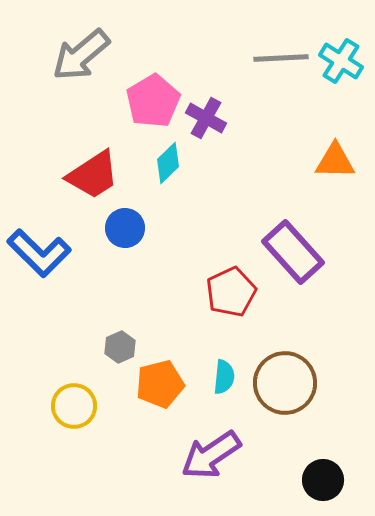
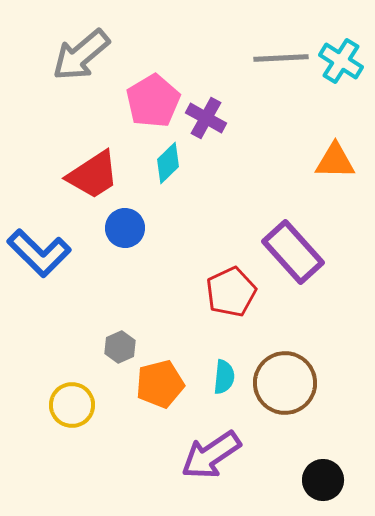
yellow circle: moved 2 px left, 1 px up
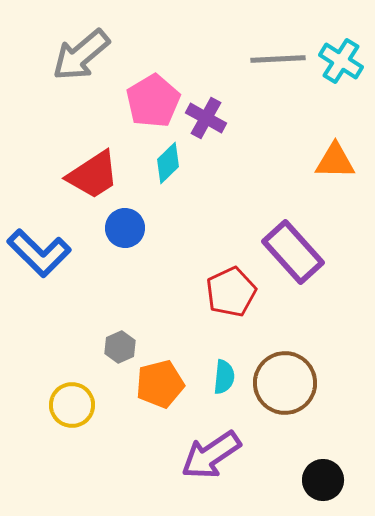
gray line: moved 3 px left, 1 px down
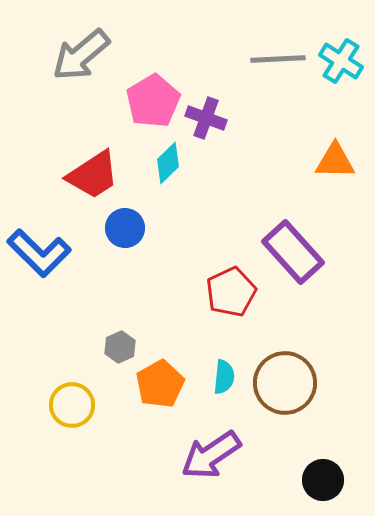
purple cross: rotated 9 degrees counterclockwise
orange pentagon: rotated 15 degrees counterclockwise
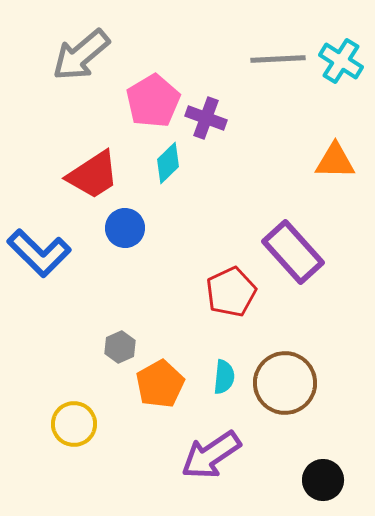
yellow circle: moved 2 px right, 19 px down
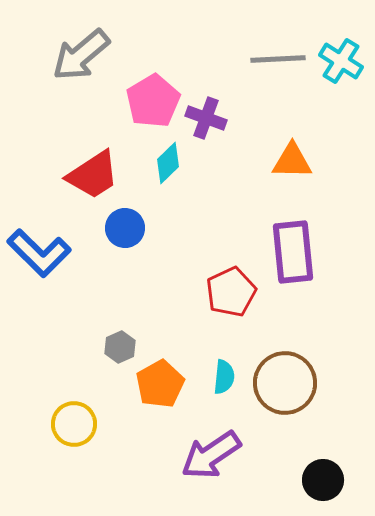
orange triangle: moved 43 px left
purple rectangle: rotated 36 degrees clockwise
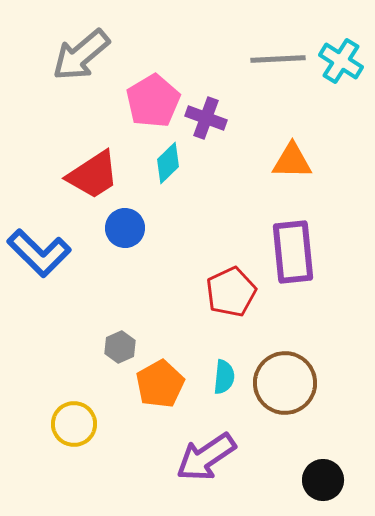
purple arrow: moved 5 px left, 2 px down
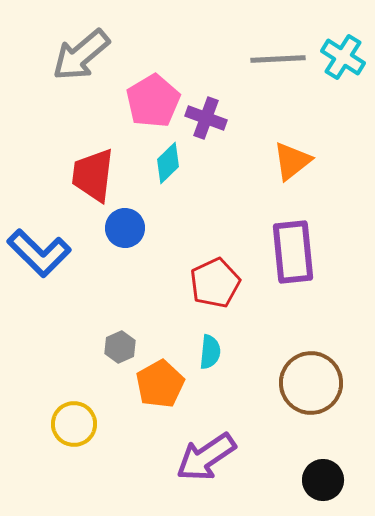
cyan cross: moved 2 px right, 4 px up
orange triangle: rotated 39 degrees counterclockwise
red trapezoid: rotated 130 degrees clockwise
red pentagon: moved 16 px left, 9 px up
cyan semicircle: moved 14 px left, 25 px up
brown circle: moved 26 px right
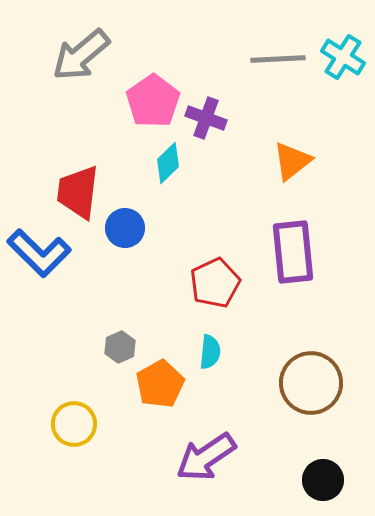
pink pentagon: rotated 4 degrees counterclockwise
red trapezoid: moved 15 px left, 17 px down
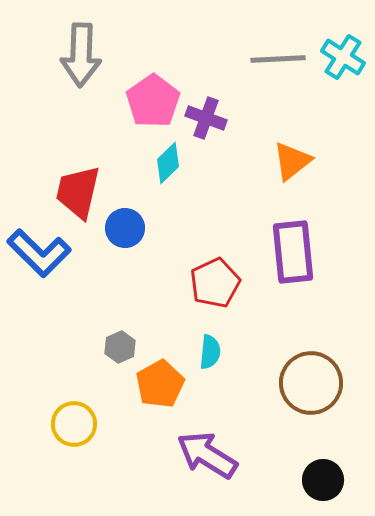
gray arrow: rotated 48 degrees counterclockwise
red trapezoid: rotated 6 degrees clockwise
purple arrow: moved 1 px right, 2 px up; rotated 66 degrees clockwise
